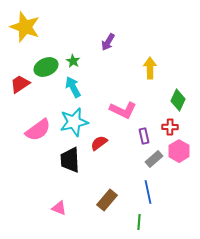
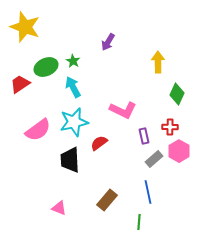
yellow arrow: moved 8 px right, 6 px up
green diamond: moved 1 px left, 6 px up
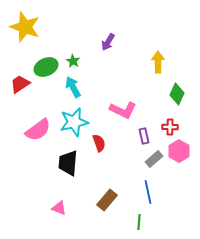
red semicircle: rotated 108 degrees clockwise
black trapezoid: moved 2 px left, 3 px down; rotated 8 degrees clockwise
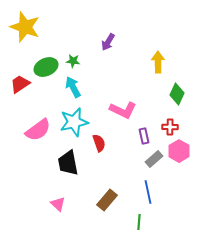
green star: rotated 24 degrees counterclockwise
black trapezoid: rotated 16 degrees counterclockwise
pink triangle: moved 1 px left, 4 px up; rotated 21 degrees clockwise
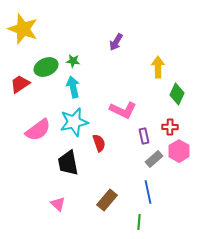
yellow star: moved 2 px left, 2 px down
purple arrow: moved 8 px right
yellow arrow: moved 5 px down
cyan arrow: rotated 15 degrees clockwise
